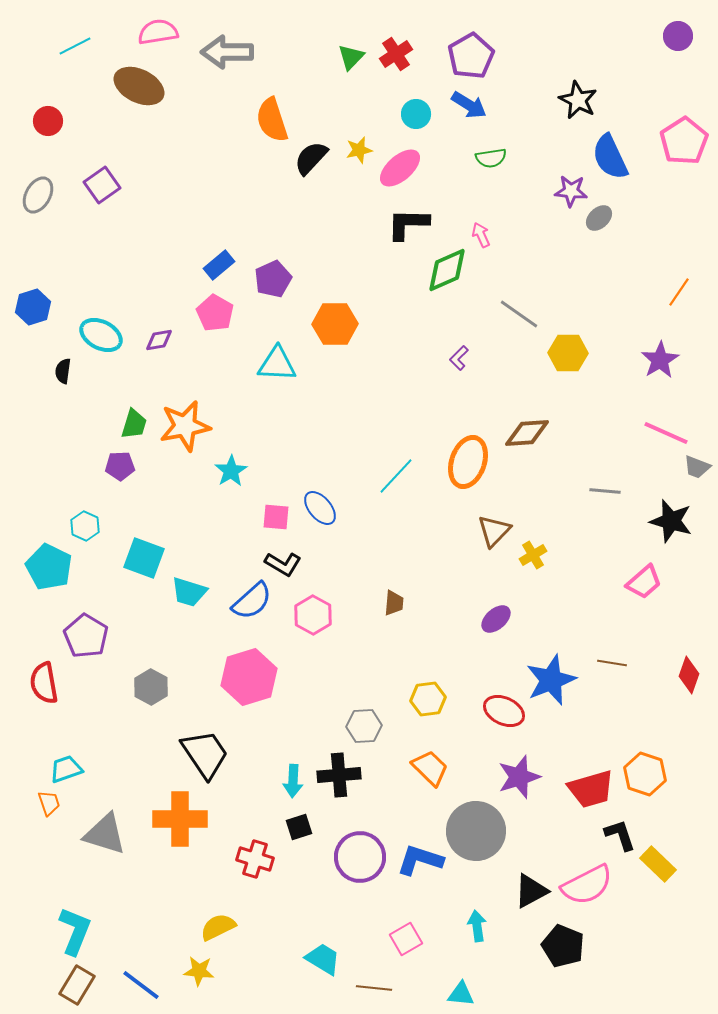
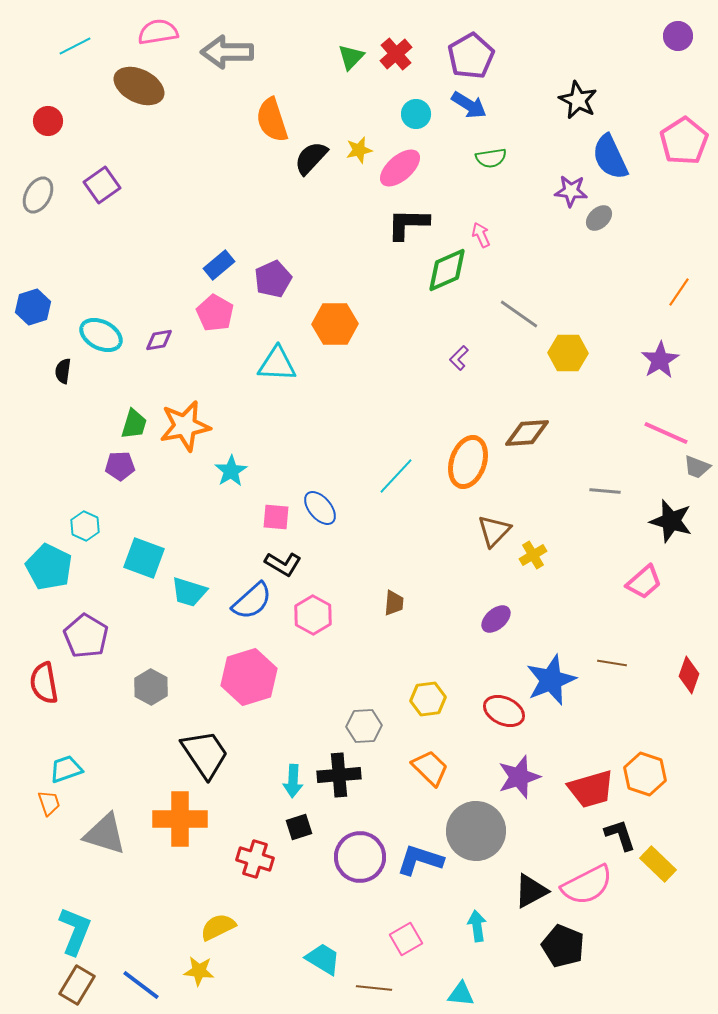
red cross at (396, 54): rotated 8 degrees counterclockwise
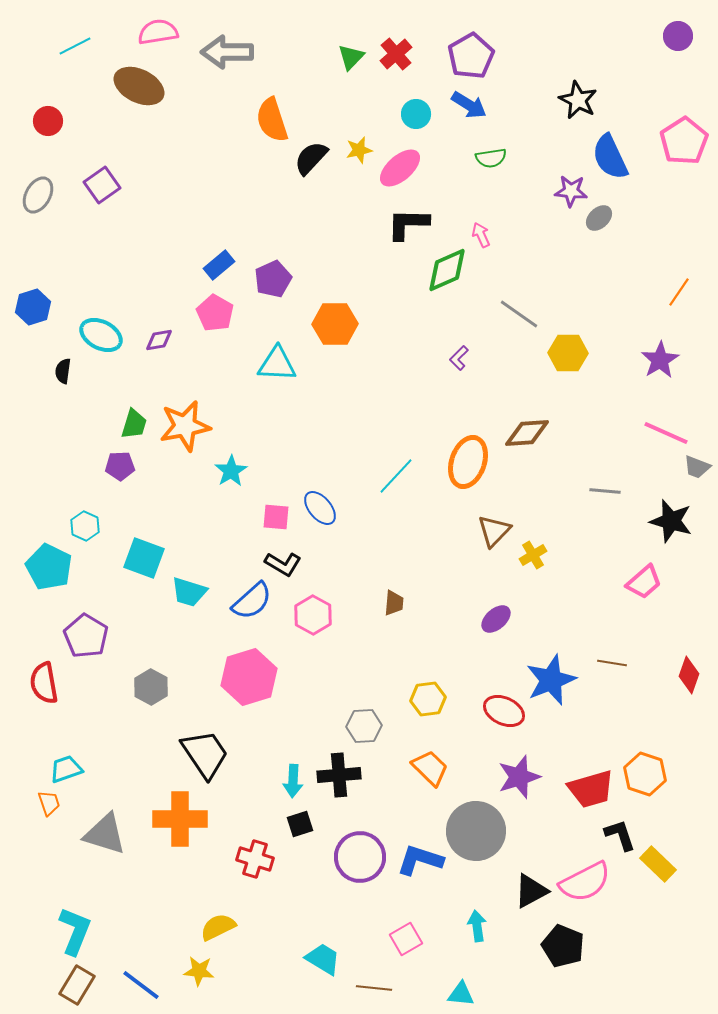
black square at (299, 827): moved 1 px right, 3 px up
pink semicircle at (587, 885): moved 2 px left, 3 px up
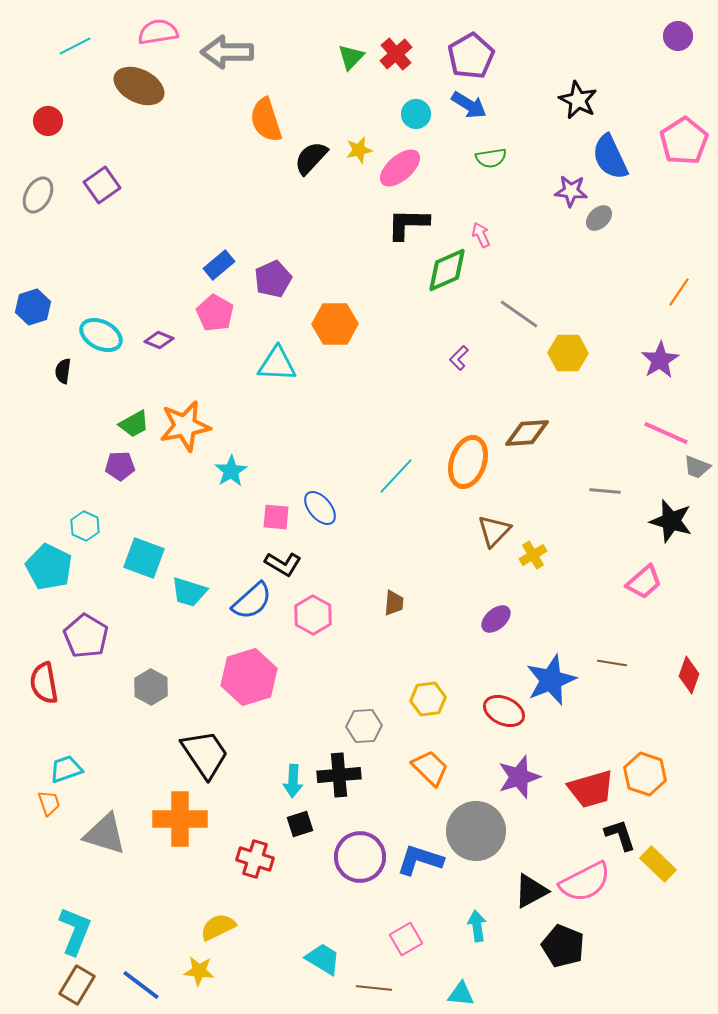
orange semicircle at (272, 120): moved 6 px left
purple diamond at (159, 340): rotated 32 degrees clockwise
green trapezoid at (134, 424): rotated 44 degrees clockwise
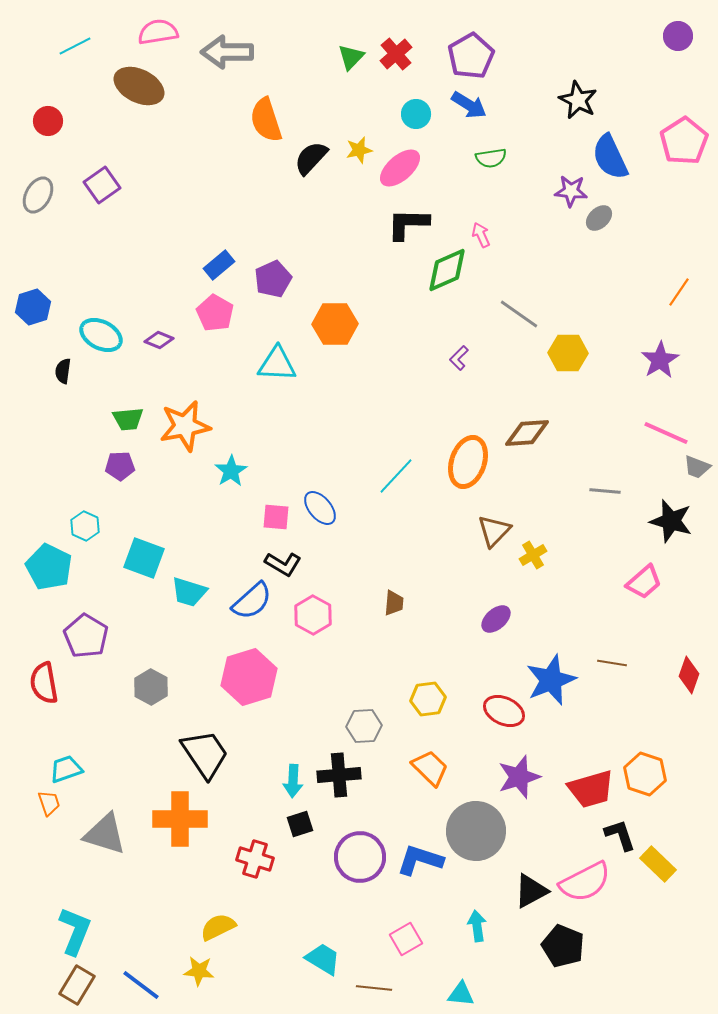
green trapezoid at (134, 424): moved 6 px left, 5 px up; rotated 24 degrees clockwise
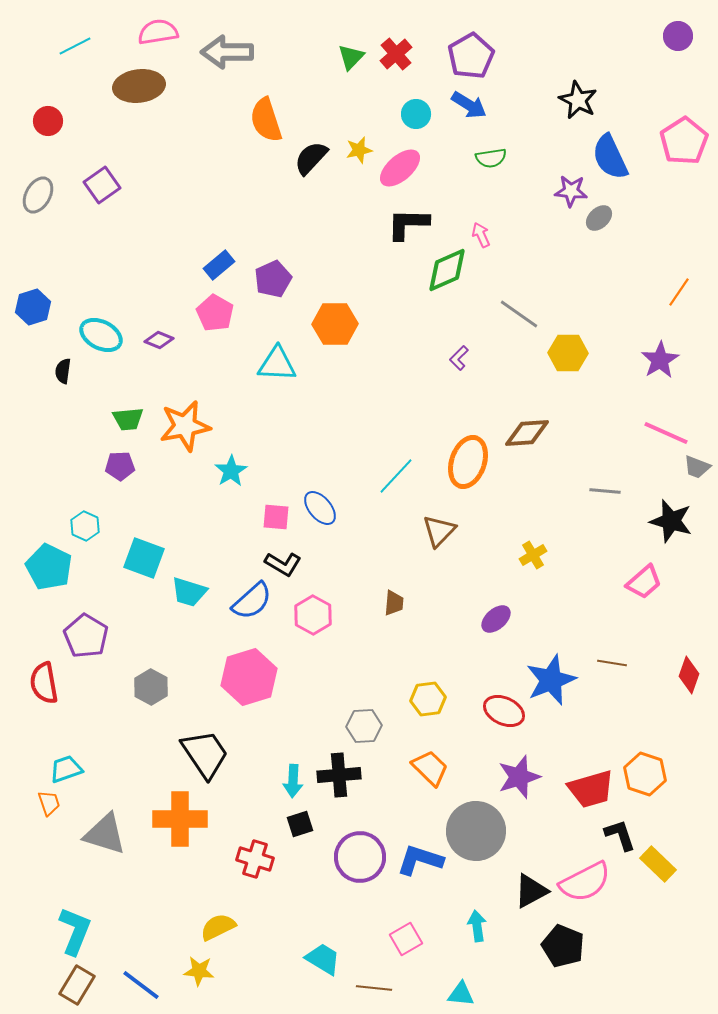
brown ellipse at (139, 86): rotated 33 degrees counterclockwise
brown triangle at (494, 531): moved 55 px left
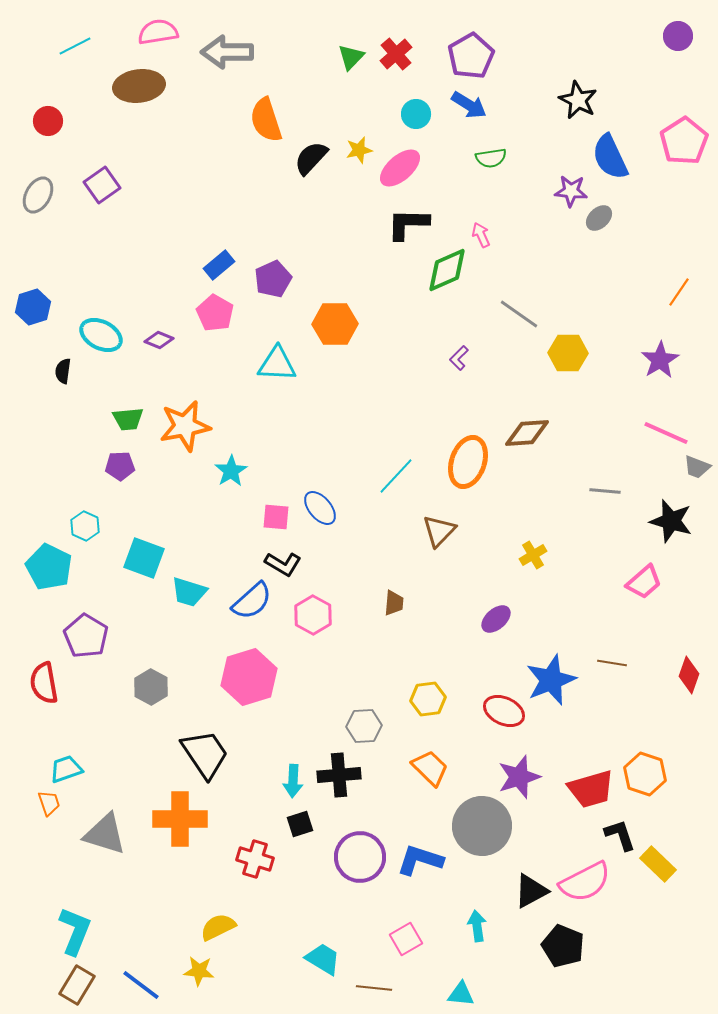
gray circle at (476, 831): moved 6 px right, 5 px up
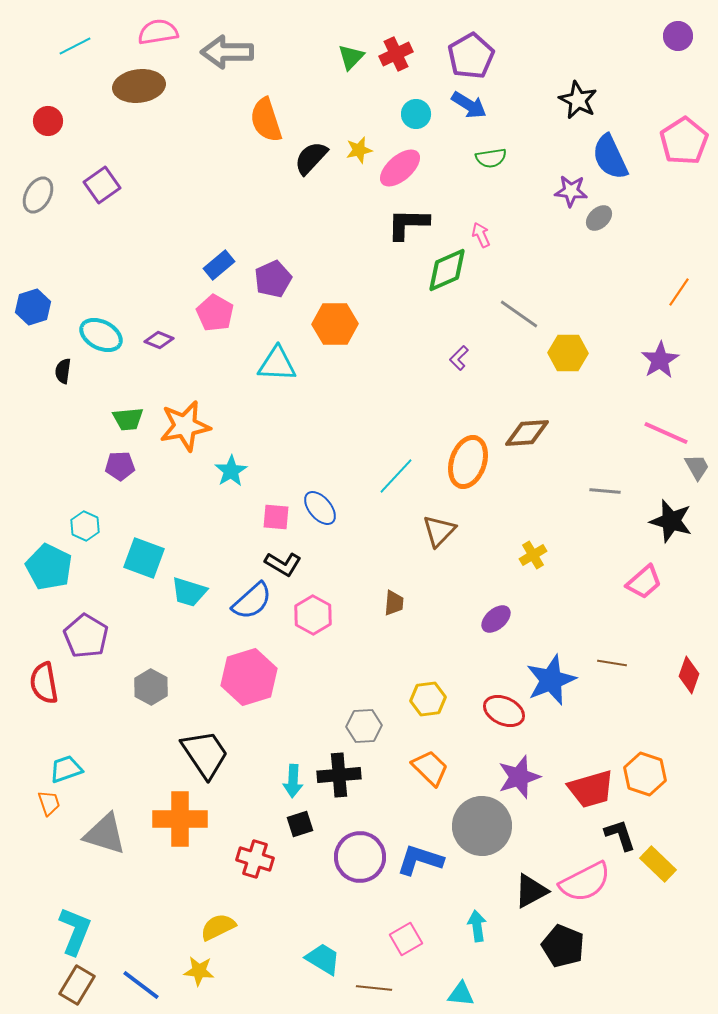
red cross at (396, 54): rotated 16 degrees clockwise
gray trapezoid at (697, 467): rotated 140 degrees counterclockwise
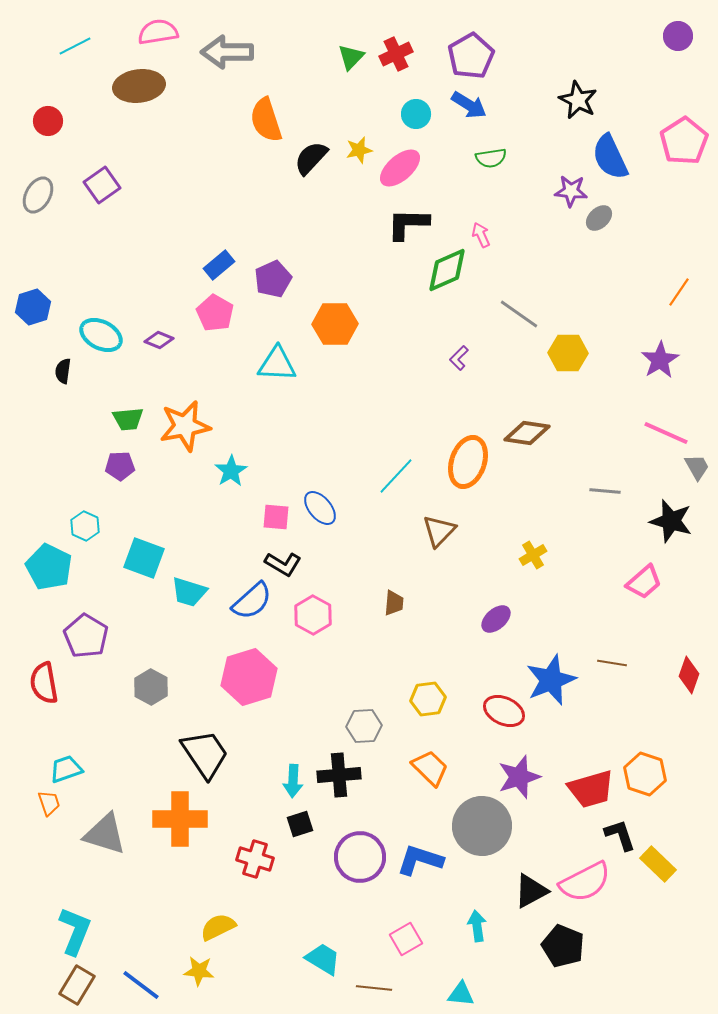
brown diamond at (527, 433): rotated 12 degrees clockwise
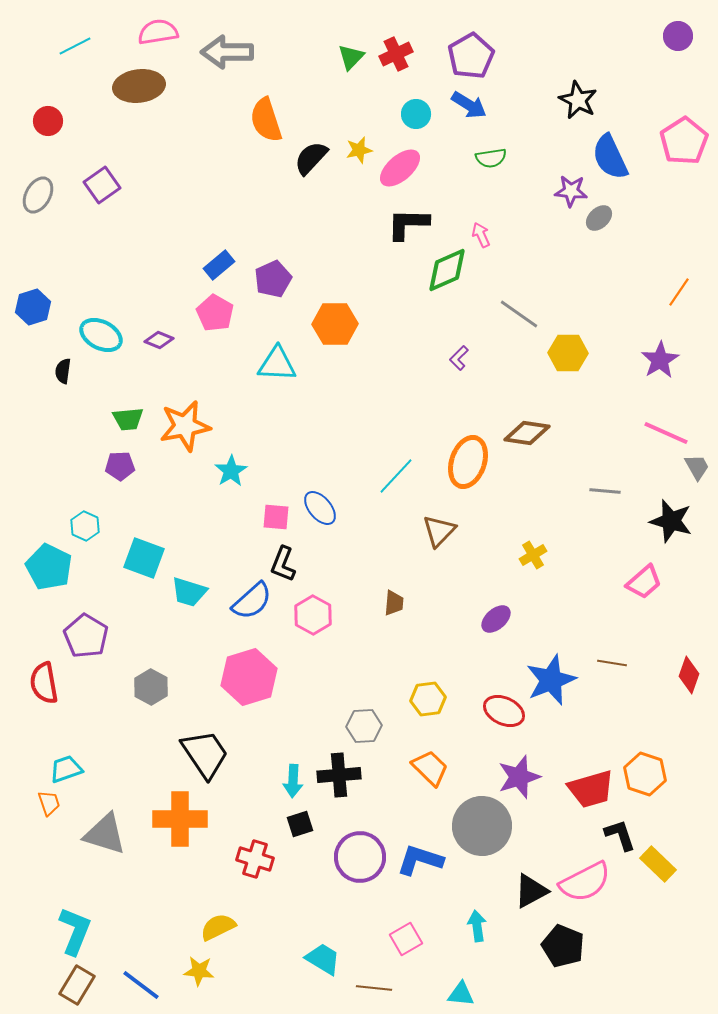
black L-shape at (283, 564): rotated 81 degrees clockwise
